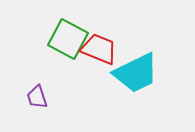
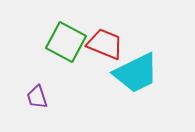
green square: moved 2 px left, 3 px down
red trapezoid: moved 6 px right, 5 px up
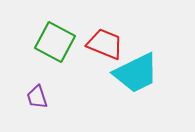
green square: moved 11 px left
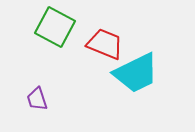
green square: moved 15 px up
purple trapezoid: moved 2 px down
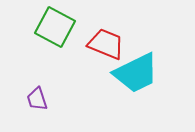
red trapezoid: moved 1 px right
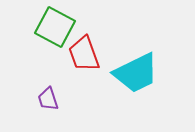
red trapezoid: moved 22 px left, 10 px down; rotated 132 degrees counterclockwise
purple trapezoid: moved 11 px right
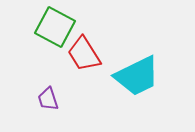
red trapezoid: rotated 12 degrees counterclockwise
cyan trapezoid: moved 1 px right, 3 px down
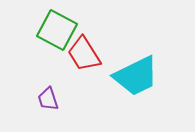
green square: moved 2 px right, 3 px down
cyan trapezoid: moved 1 px left
